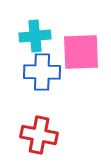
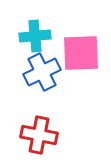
pink square: moved 1 px down
blue cross: rotated 27 degrees counterclockwise
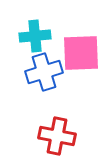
blue cross: moved 2 px right; rotated 9 degrees clockwise
red cross: moved 18 px right, 1 px down
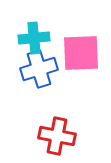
cyan cross: moved 1 px left, 2 px down
blue cross: moved 5 px left, 3 px up
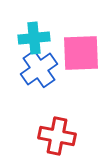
blue cross: rotated 18 degrees counterclockwise
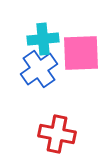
cyan cross: moved 9 px right, 1 px down
red cross: moved 2 px up
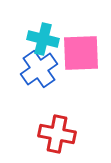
cyan cross: rotated 20 degrees clockwise
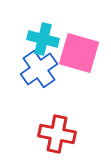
pink square: moved 2 px left; rotated 18 degrees clockwise
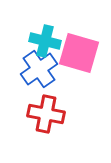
cyan cross: moved 2 px right, 2 px down
red cross: moved 11 px left, 20 px up
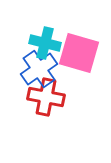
cyan cross: moved 2 px down
red cross: moved 17 px up
